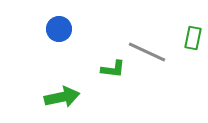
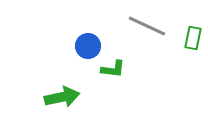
blue circle: moved 29 px right, 17 px down
gray line: moved 26 px up
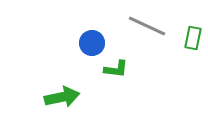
blue circle: moved 4 px right, 3 px up
green L-shape: moved 3 px right
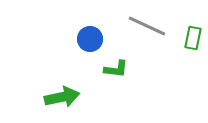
blue circle: moved 2 px left, 4 px up
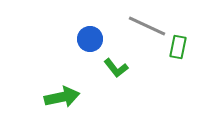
green rectangle: moved 15 px left, 9 px down
green L-shape: moved 1 px up; rotated 45 degrees clockwise
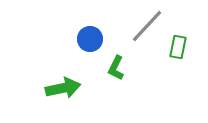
gray line: rotated 72 degrees counterclockwise
green L-shape: rotated 65 degrees clockwise
green arrow: moved 1 px right, 9 px up
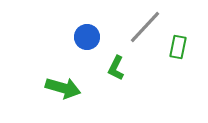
gray line: moved 2 px left, 1 px down
blue circle: moved 3 px left, 2 px up
green arrow: rotated 28 degrees clockwise
